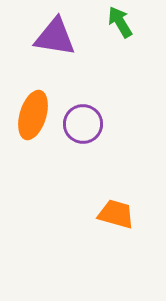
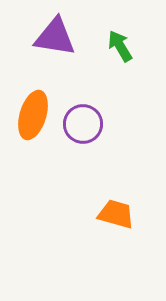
green arrow: moved 24 px down
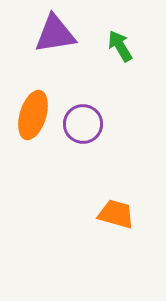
purple triangle: moved 3 px up; rotated 18 degrees counterclockwise
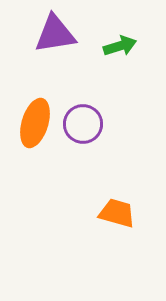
green arrow: rotated 104 degrees clockwise
orange ellipse: moved 2 px right, 8 px down
orange trapezoid: moved 1 px right, 1 px up
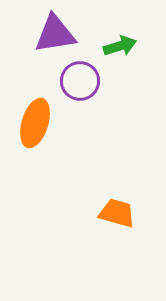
purple circle: moved 3 px left, 43 px up
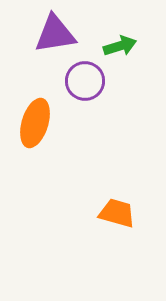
purple circle: moved 5 px right
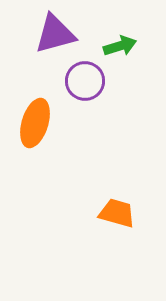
purple triangle: rotated 6 degrees counterclockwise
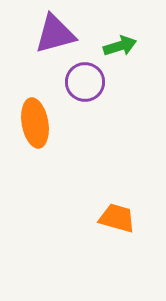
purple circle: moved 1 px down
orange ellipse: rotated 27 degrees counterclockwise
orange trapezoid: moved 5 px down
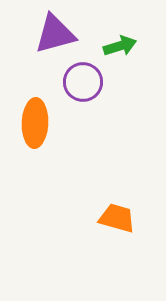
purple circle: moved 2 px left
orange ellipse: rotated 12 degrees clockwise
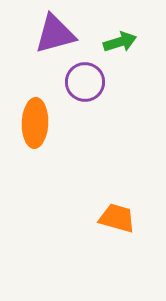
green arrow: moved 4 px up
purple circle: moved 2 px right
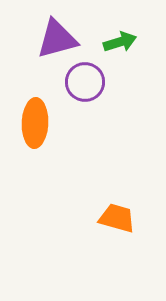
purple triangle: moved 2 px right, 5 px down
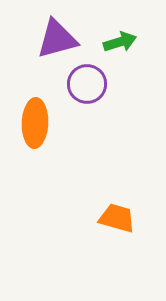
purple circle: moved 2 px right, 2 px down
